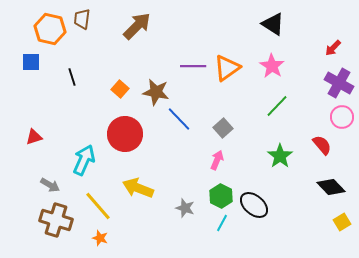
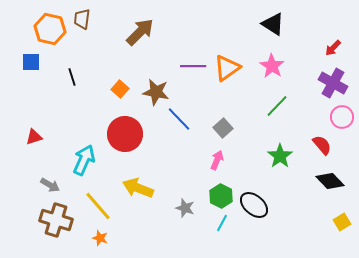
brown arrow: moved 3 px right, 6 px down
purple cross: moved 6 px left
black diamond: moved 1 px left, 6 px up
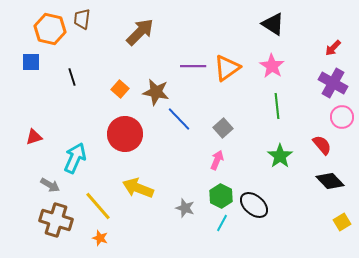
green line: rotated 50 degrees counterclockwise
cyan arrow: moved 9 px left, 2 px up
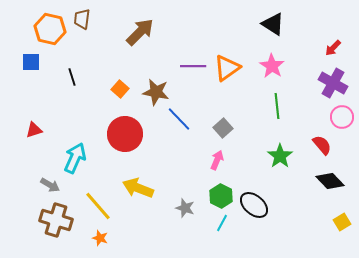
red triangle: moved 7 px up
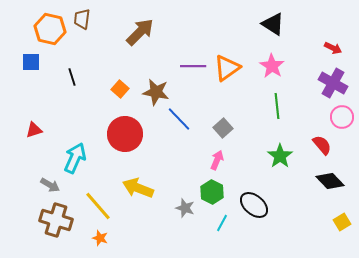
red arrow: rotated 108 degrees counterclockwise
green hexagon: moved 9 px left, 4 px up
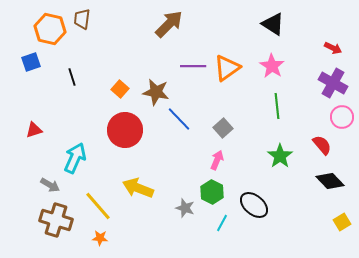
brown arrow: moved 29 px right, 8 px up
blue square: rotated 18 degrees counterclockwise
red circle: moved 4 px up
orange star: rotated 14 degrees counterclockwise
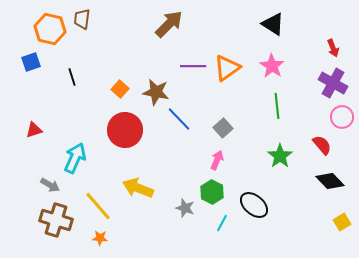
red arrow: rotated 42 degrees clockwise
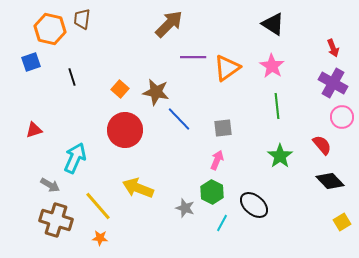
purple line: moved 9 px up
gray square: rotated 36 degrees clockwise
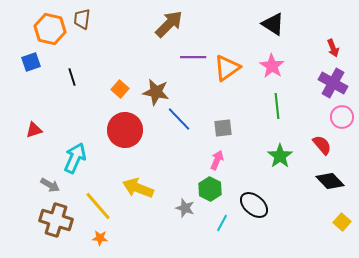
green hexagon: moved 2 px left, 3 px up
yellow square: rotated 18 degrees counterclockwise
